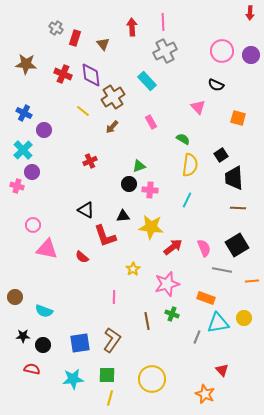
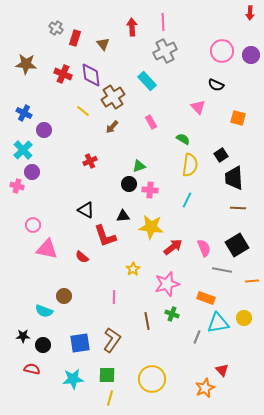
brown circle at (15, 297): moved 49 px right, 1 px up
orange star at (205, 394): moved 6 px up; rotated 24 degrees clockwise
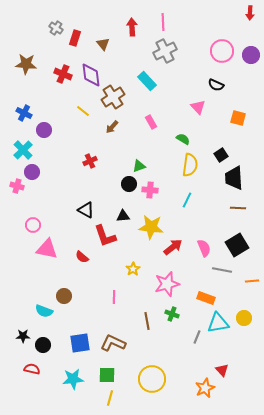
brown L-shape at (112, 340): moved 1 px right, 3 px down; rotated 100 degrees counterclockwise
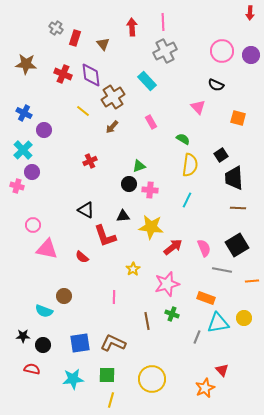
yellow line at (110, 398): moved 1 px right, 2 px down
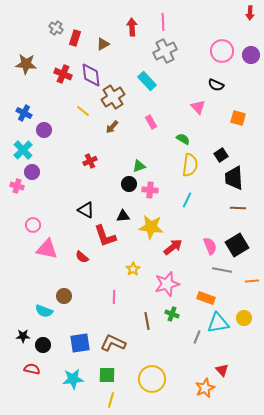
brown triangle at (103, 44): rotated 40 degrees clockwise
pink semicircle at (204, 248): moved 6 px right, 2 px up
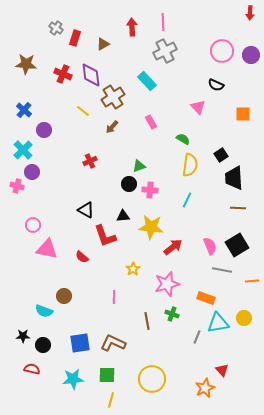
blue cross at (24, 113): moved 3 px up; rotated 14 degrees clockwise
orange square at (238, 118): moved 5 px right, 4 px up; rotated 14 degrees counterclockwise
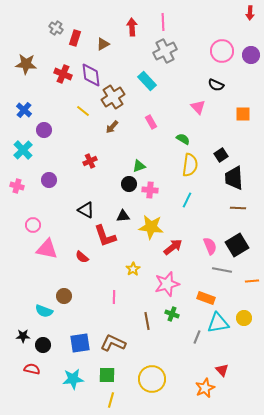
purple circle at (32, 172): moved 17 px right, 8 px down
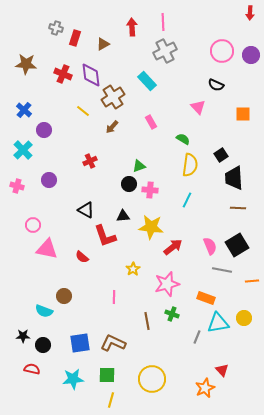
gray cross at (56, 28): rotated 16 degrees counterclockwise
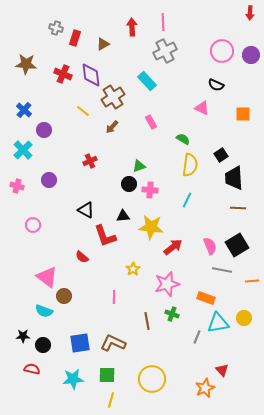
pink triangle at (198, 107): moved 4 px right, 1 px down; rotated 21 degrees counterclockwise
pink triangle at (47, 249): moved 28 px down; rotated 25 degrees clockwise
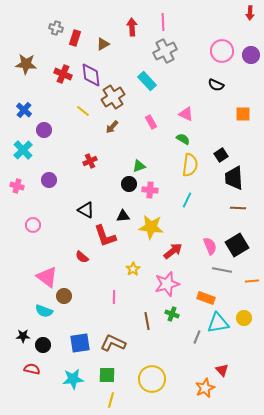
pink triangle at (202, 108): moved 16 px left, 6 px down
red arrow at (173, 247): moved 4 px down
